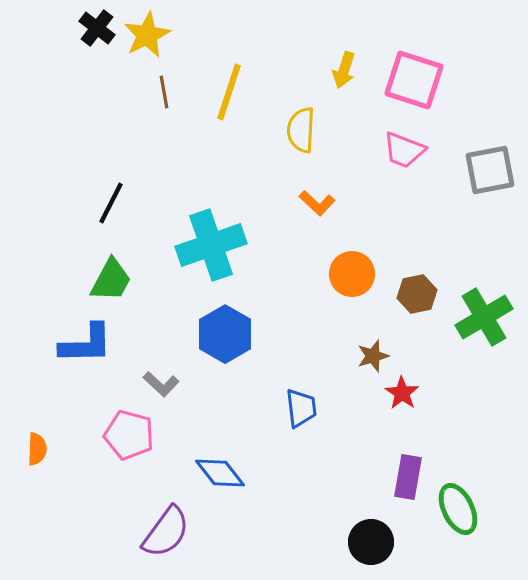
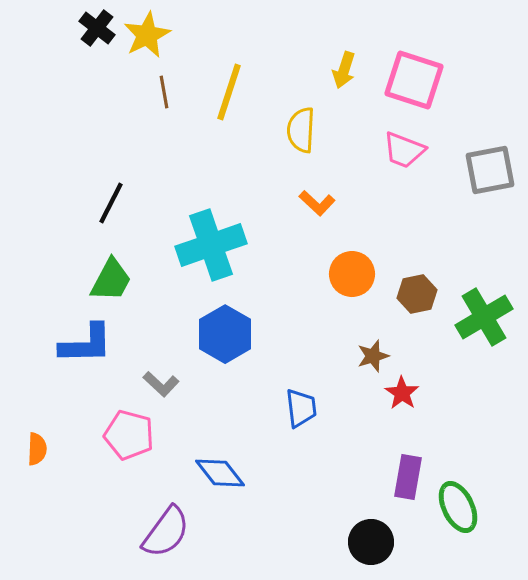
green ellipse: moved 2 px up
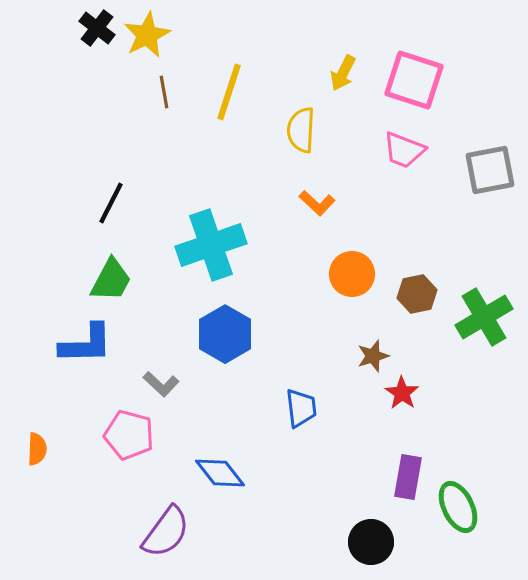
yellow arrow: moved 1 px left, 3 px down; rotated 9 degrees clockwise
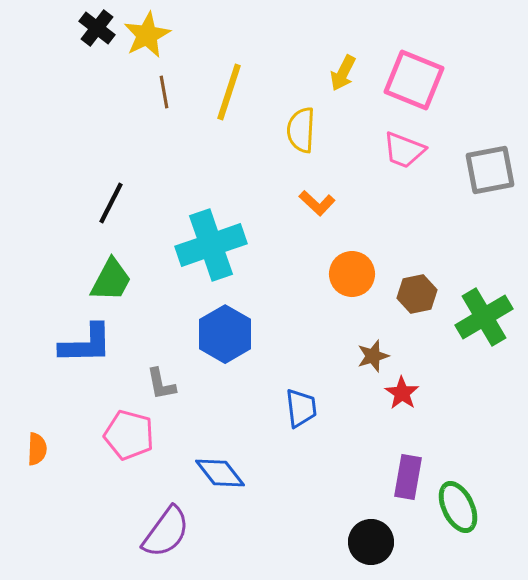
pink square: rotated 4 degrees clockwise
gray L-shape: rotated 36 degrees clockwise
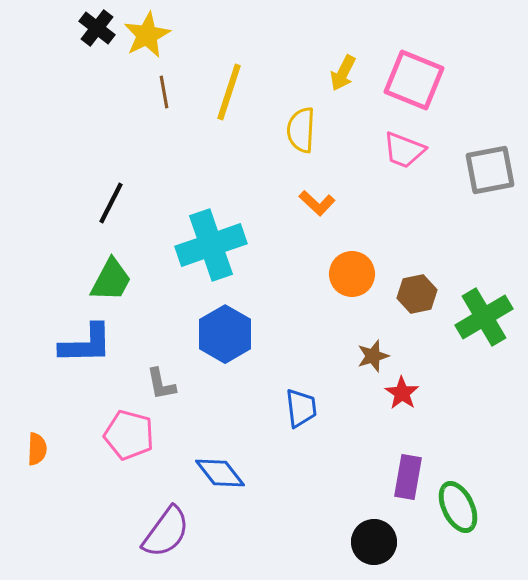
black circle: moved 3 px right
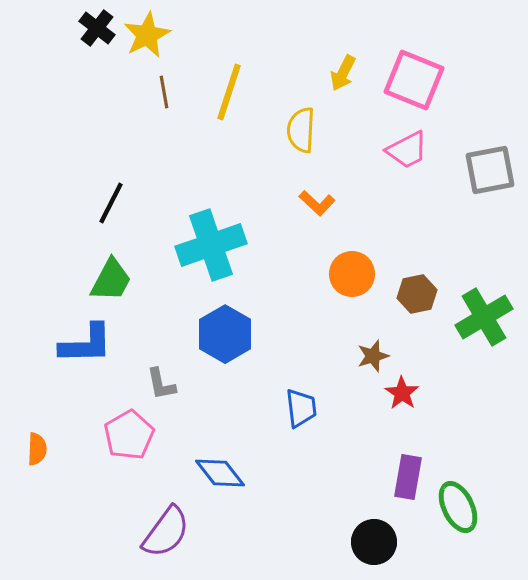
pink trapezoid: moved 3 px right; rotated 48 degrees counterclockwise
pink pentagon: rotated 27 degrees clockwise
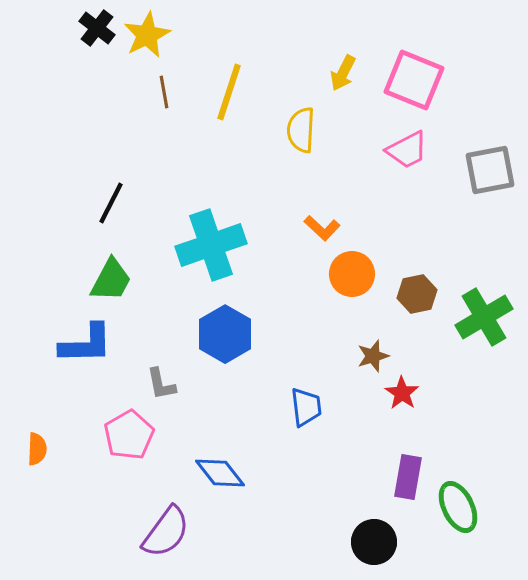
orange L-shape: moved 5 px right, 25 px down
blue trapezoid: moved 5 px right, 1 px up
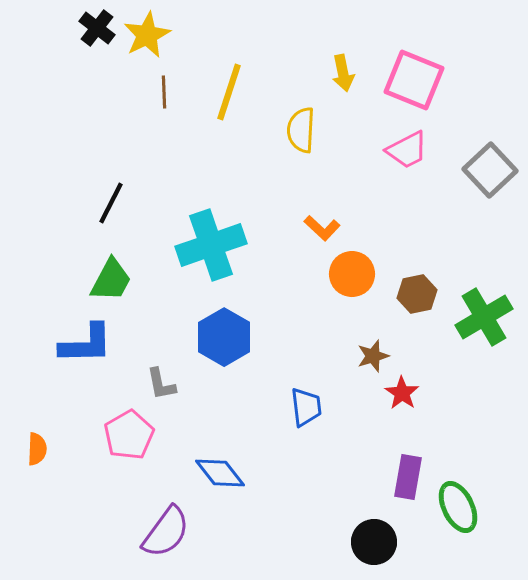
yellow arrow: rotated 39 degrees counterclockwise
brown line: rotated 8 degrees clockwise
gray square: rotated 32 degrees counterclockwise
blue hexagon: moved 1 px left, 3 px down
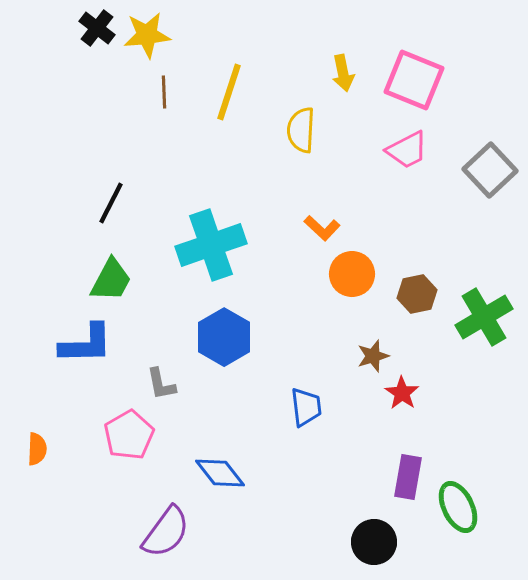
yellow star: rotated 21 degrees clockwise
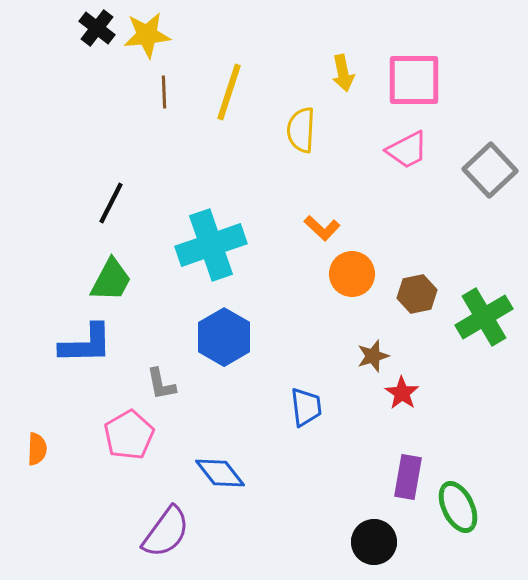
pink square: rotated 22 degrees counterclockwise
